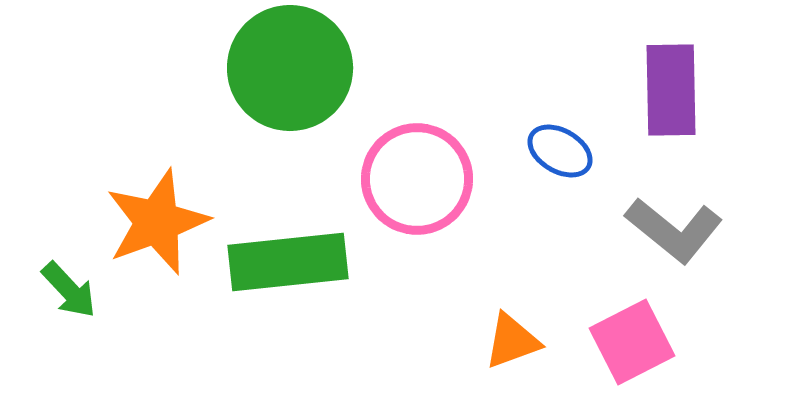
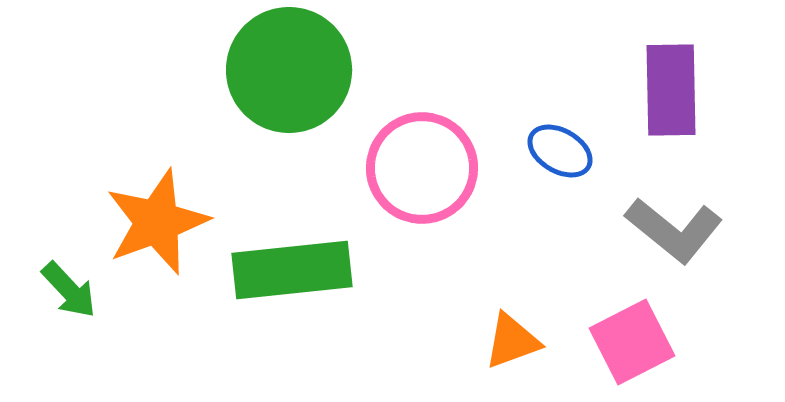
green circle: moved 1 px left, 2 px down
pink circle: moved 5 px right, 11 px up
green rectangle: moved 4 px right, 8 px down
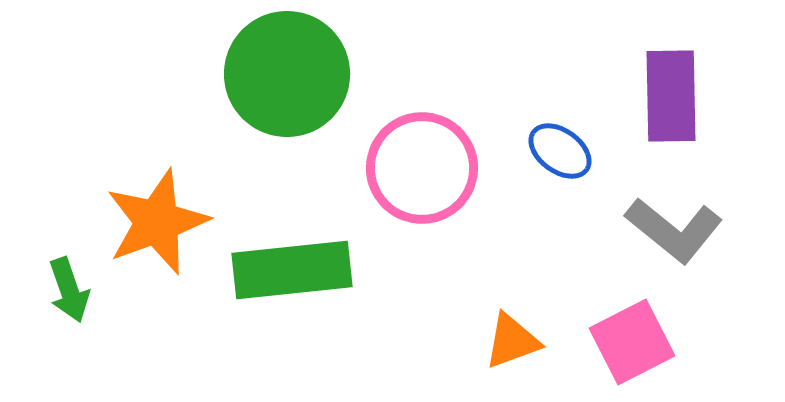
green circle: moved 2 px left, 4 px down
purple rectangle: moved 6 px down
blue ellipse: rotated 6 degrees clockwise
green arrow: rotated 24 degrees clockwise
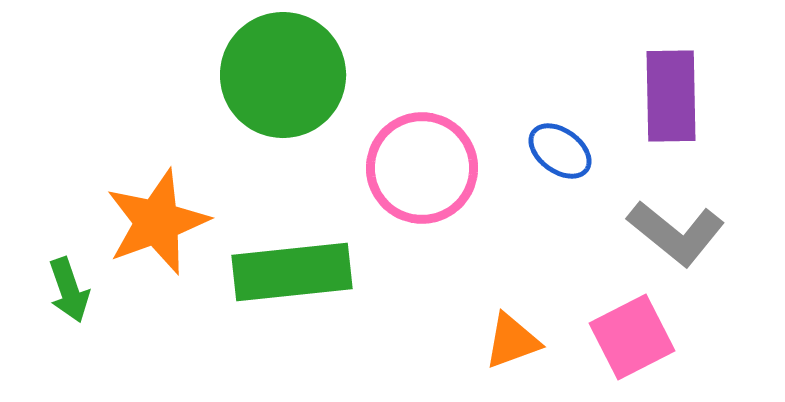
green circle: moved 4 px left, 1 px down
gray L-shape: moved 2 px right, 3 px down
green rectangle: moved 2 px down
pink square: moved 5 px up
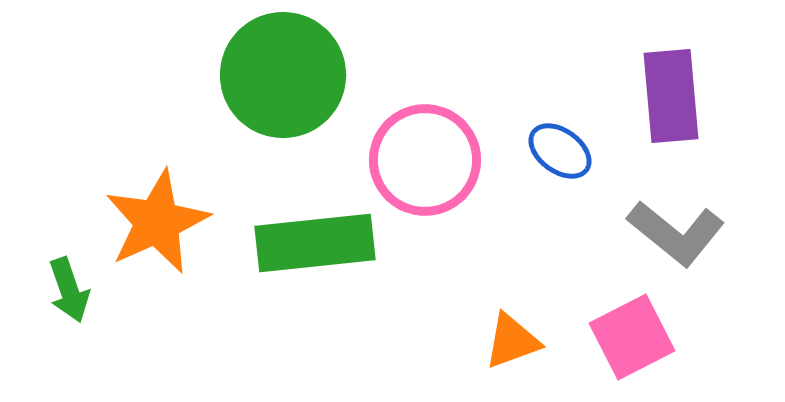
purple rectangle: rotated 4 degrees counterclockwise
pink circle: moved 3 px right, 8 px up
orange star: rotated 4 degrees counterclockwise
green rectangle: moved 23 px right, 29 px up
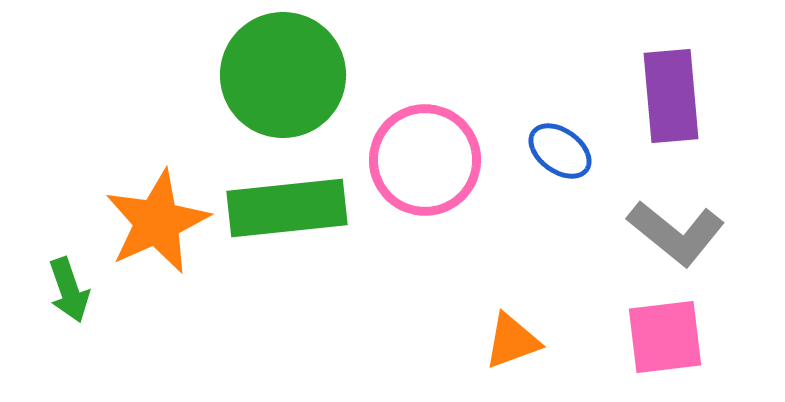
green rectangle: moved 28 px left, 35 px up
pink square: moved 33 px right; rotated 20 degrees clockwise
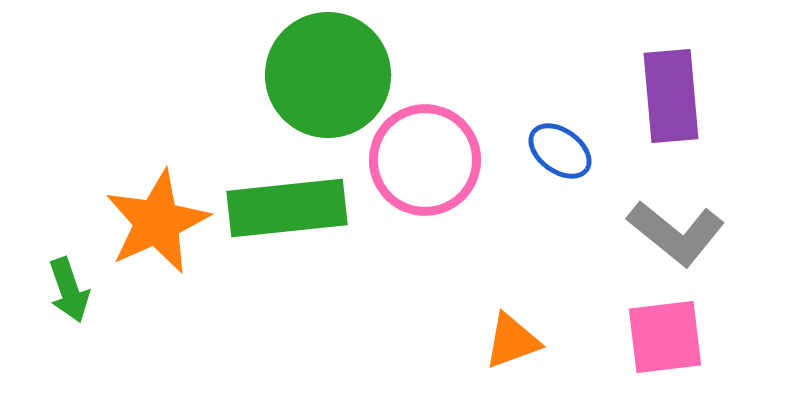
green circle: moved 45 px right
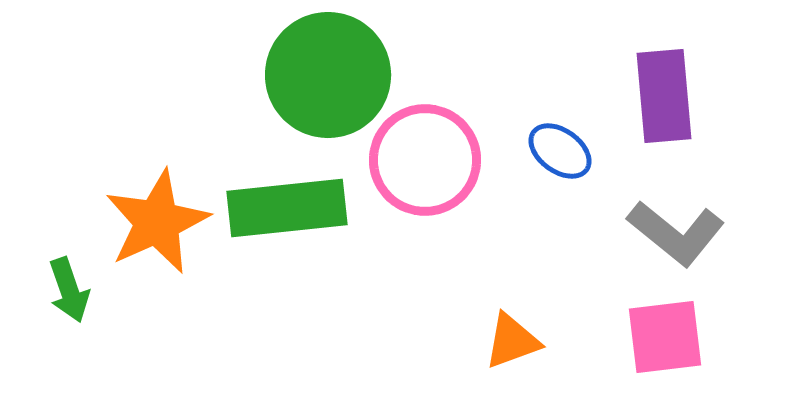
purple rectangle: moved 7 px left
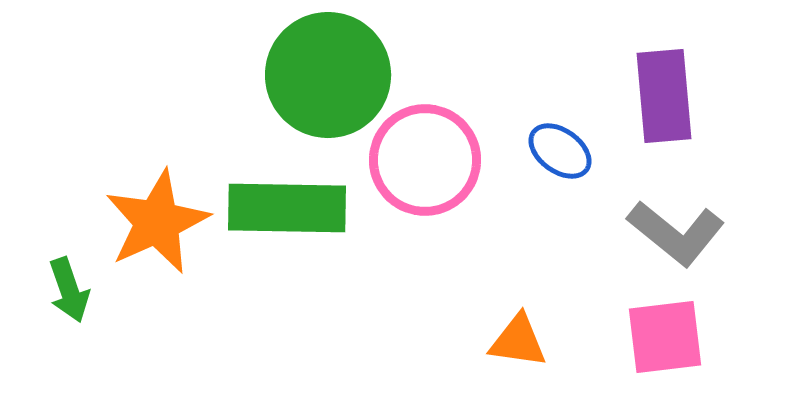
green rectangle: rotated 7 degrees clockwise
orange triangle: moved 6 px right; rotated 28 degrees clockwise
